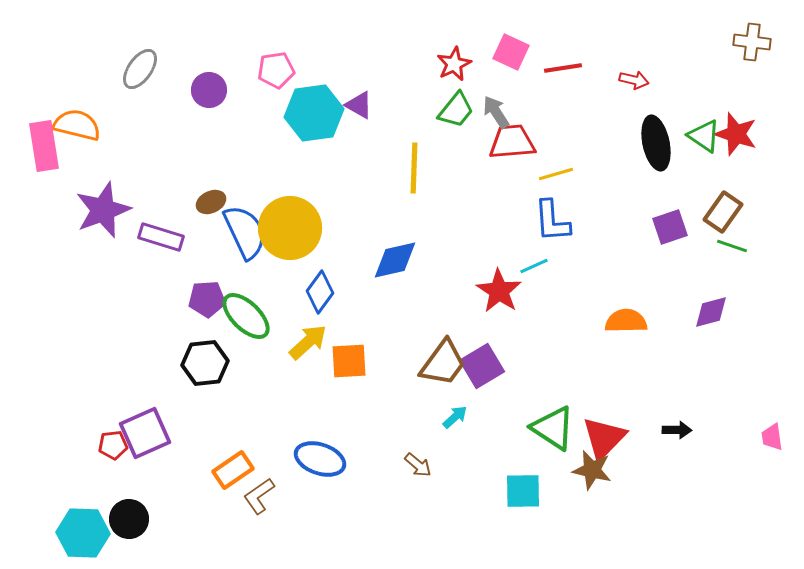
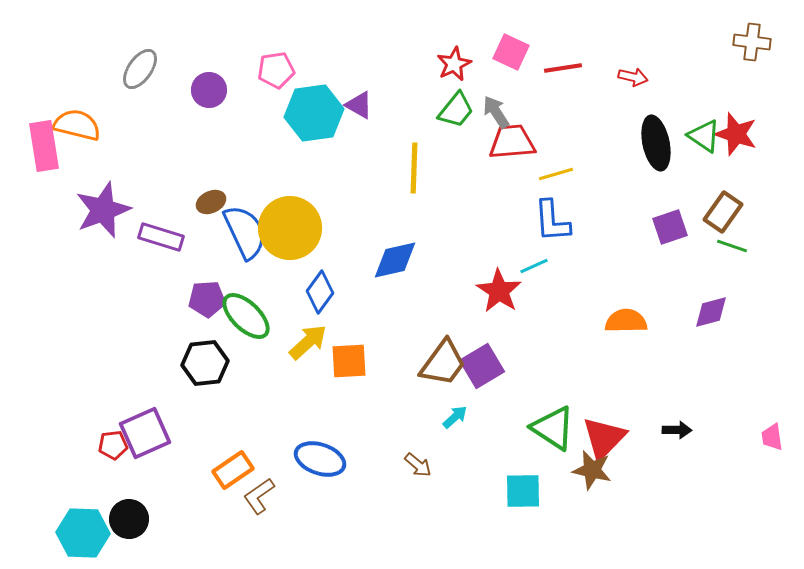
red arrow at (634, 80): moved 1 px left, 3 px up
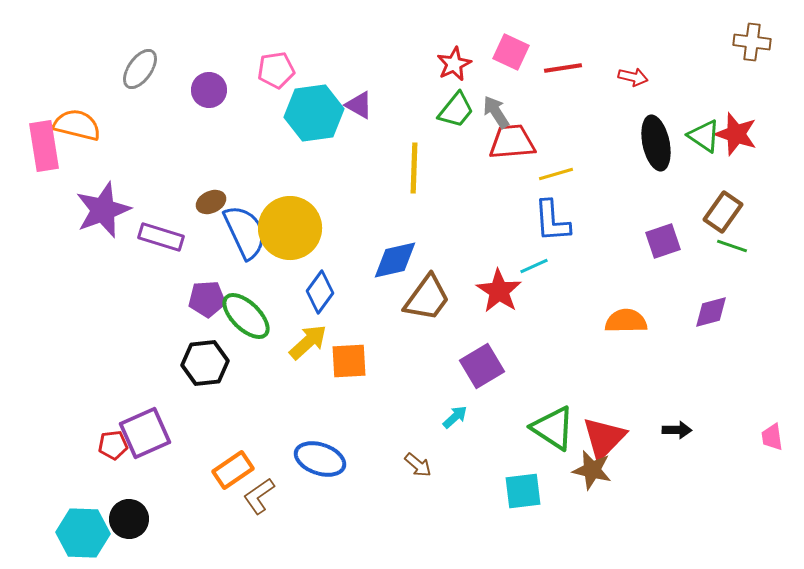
purple square at (670, 227): moved 7 px left, 14 px down
brown trapezoid at (443, 363): moved 16 px left, 65 px up
cyan square at (523, 491): rotated 6 degrees counterclockwise
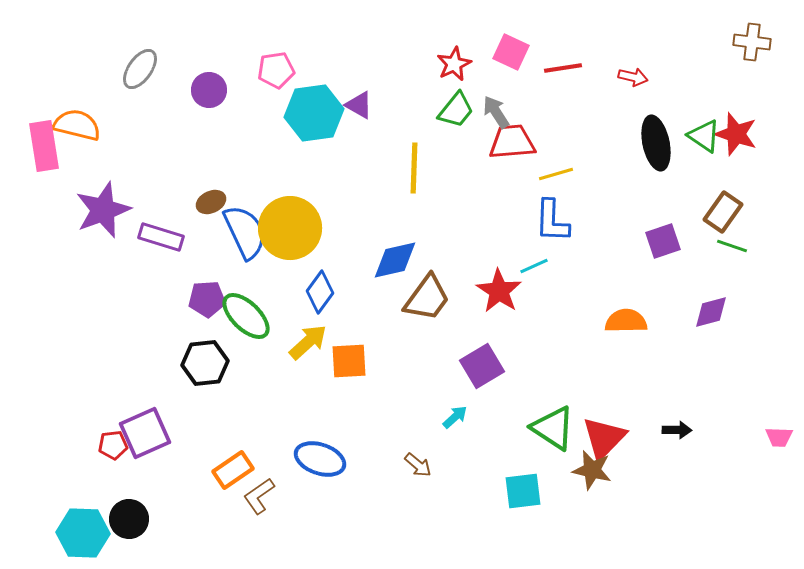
blue L-shape at (552, 221): rotated 6 degrees clockwise
pink trapezoid at (772, 437): moved 7 px right; rotated 80 degrees counterclockwise
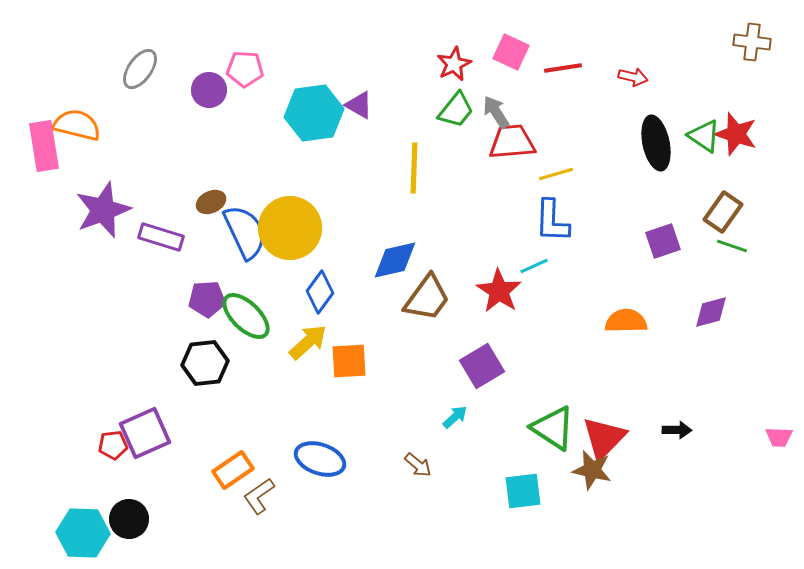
pink pentagon at (276, 70): moved 31 px left, 1 px up; rotated 12 degrees clockwise
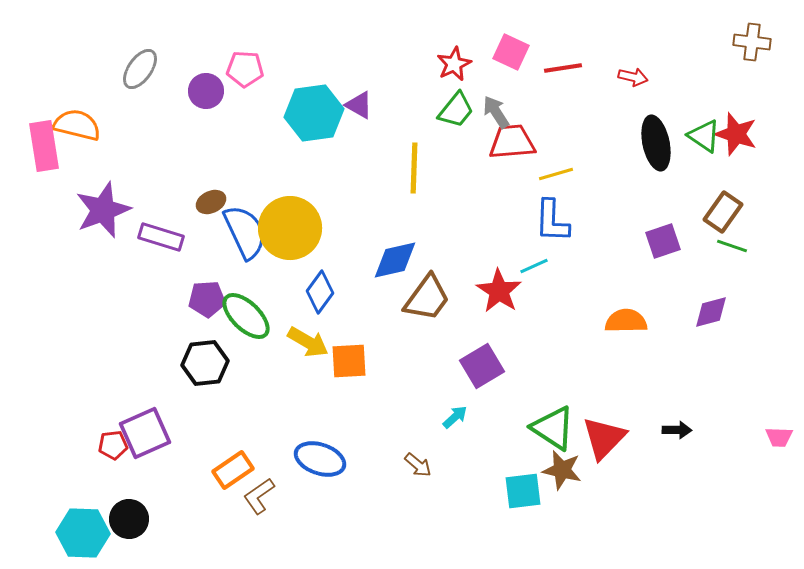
purple circle at (209, 90): moved 3 px left, 1 px down
yellow arrow at (308, 342): rotated 72 degrees clockwise
brown star at (592, 470): moved 30 px left
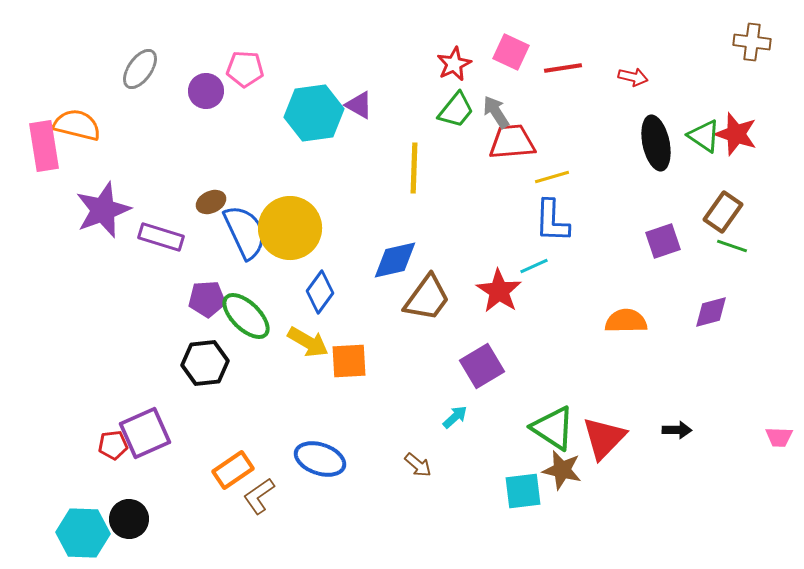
yellow line at (556, 174): moved 4 px left, 3 px down
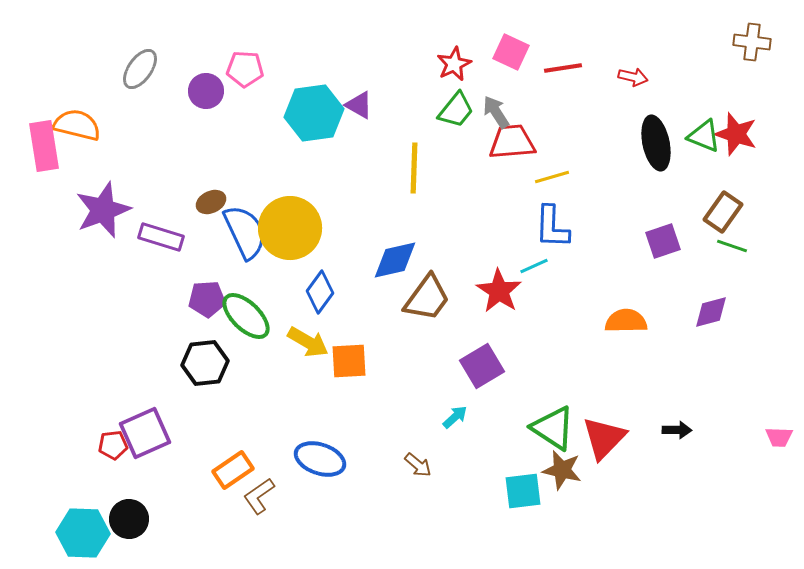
green triangle at (704, 136): rotated 12 degrees counterclockwise
blue L-shape at (552, 221): moved 6 px down
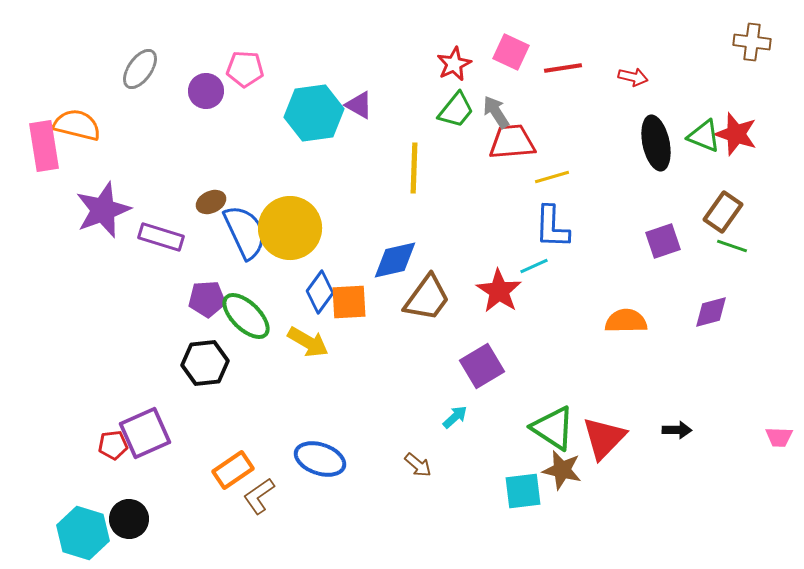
orange square at (349, 361): moved 59 px up
cyan hexagon at (83, 533): rotated 15 degrees clockwise
